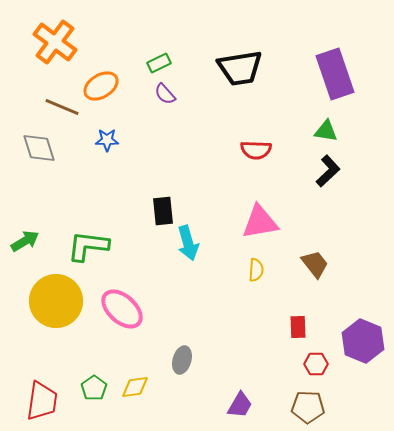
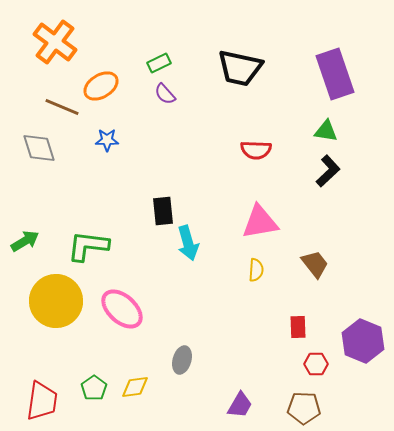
black trapezoid: rotated 21 degrees clockwise
brown pentagon: moved 4 px left, 1 px down
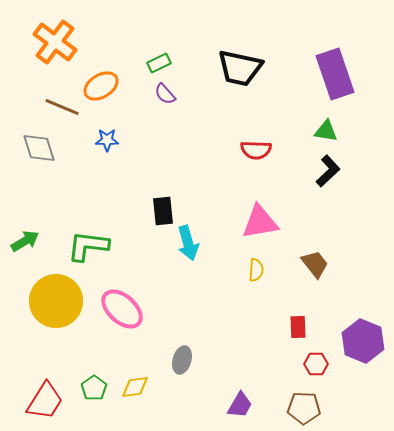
red trapezoid: moved 3 px right; rotated 24 degrees clockwise
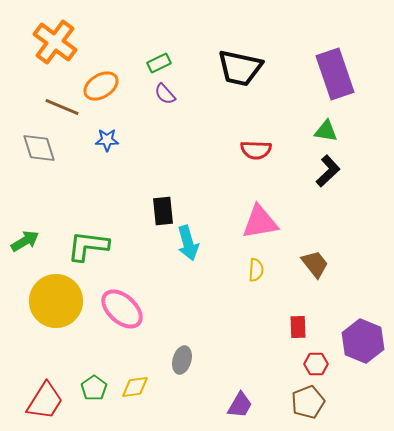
brown pentagon: moved 4 px right, 6 px up; rotated 24 degrees counterclockwise
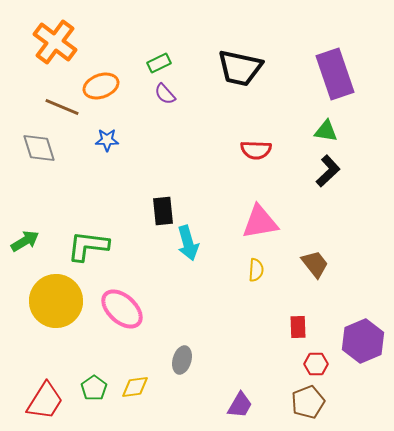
orange ellipse: rotated 12 degrees clockwise
purple hexagon: rotated 15 degrees clockwise
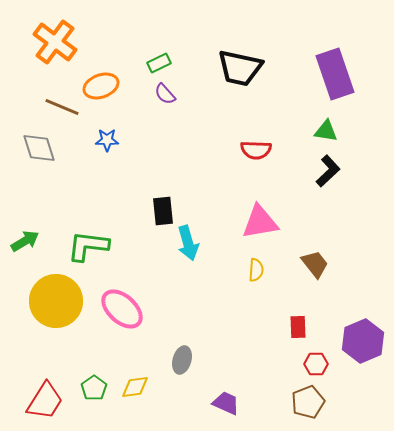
purple trapezoid: moved 14 px left, 2 px up; rotated 96 degrees counterclockwise
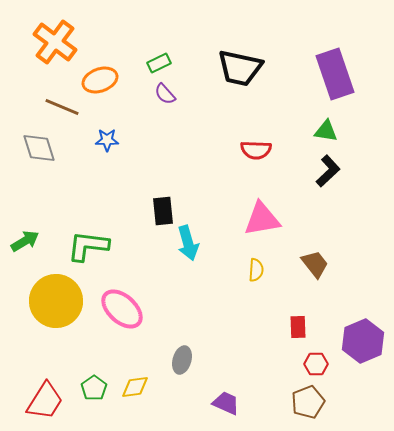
orange ellipse: moved 1 px left, 6 px up
pink triangle: moved 2 px right, 3 px up
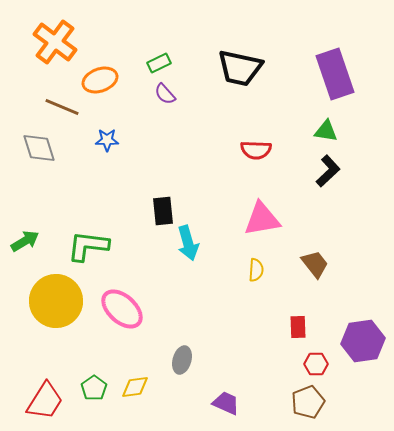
purple hexagon: rotated 15 degrees clockwise
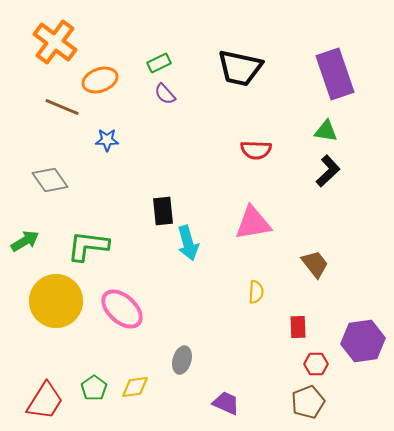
gray diamond: moved 11 px right, 32 px down; rotated 18 degrees counterclockwise
pink triangle: moved 9 px left, 4 px down
yellow semicircle: moved 22 px down
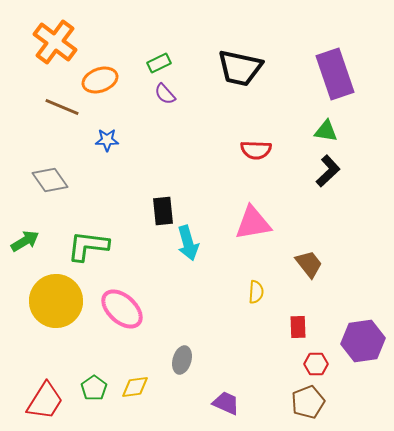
brown trapezoid: moved 6 px left
